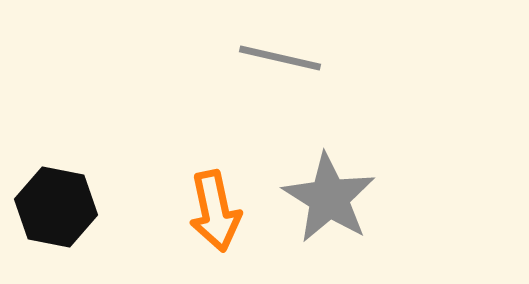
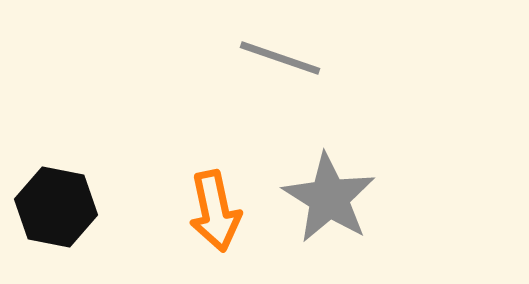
gray line: rotated 6 degrees clockwise
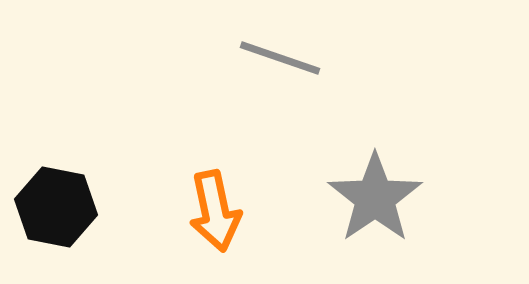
gray star: moved 46 px right; rotated 6 degrees clockwise
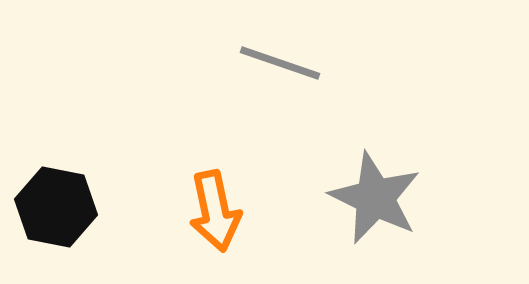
gray line: moved 5 px down
gray star: rotated 12 degrees counterclockwise
